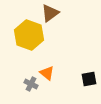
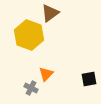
orange triangle: moved 1 px left, 1 px down; rotated 35 degrees clockwise
gray cross: moved 4 px down
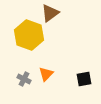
black square: moved 5 px left
gray cross: moved 7 px left, 9 px up
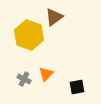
brown triangle: moved 4 px right, 4 px down
black square: moved 7 px left, 8 px down
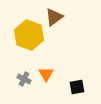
orange triangle: rotated 14 degrees counterclockwise
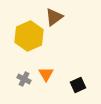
yellow hexagon: moved 1 px down; rotated 16 degrees clockwise
black square: moved 1 px right, 2 px up; rotated 14 degrees counterclockwise
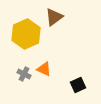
yellow hexagon: moved 3 px left, 2 px up
orange triangle: moved 2 px left, 5 px up; rotated 35 degrees counterclockwise
gray cross: moved 5 px up
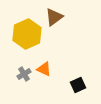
yellow hexagon: moved 1 px right
gray cross: rotated 32 degrees clockwise
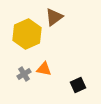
orange triangle: rotated 14 degrees counterclockwise
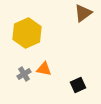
brown triangle: moved 29 px right, 4 px up
yellow hexagon: moved 1 px up
